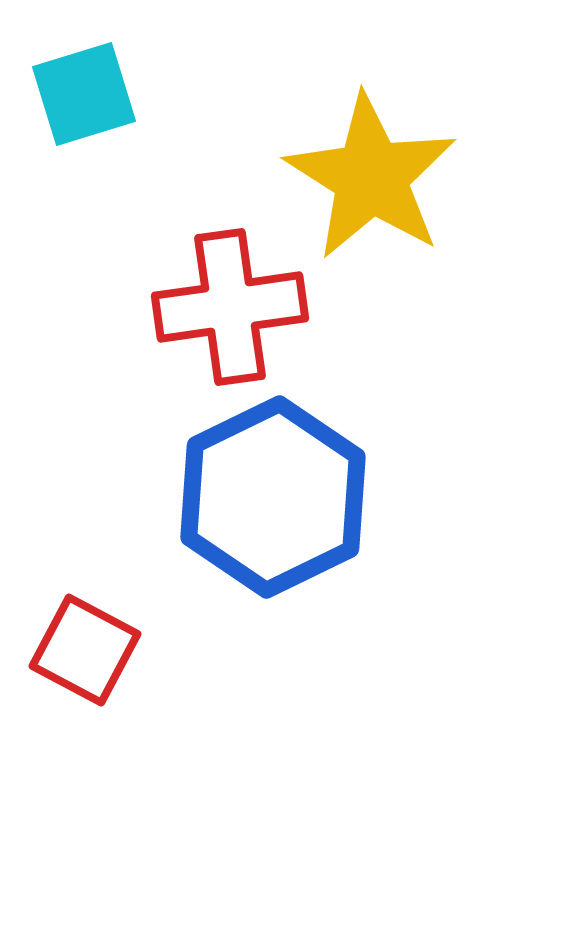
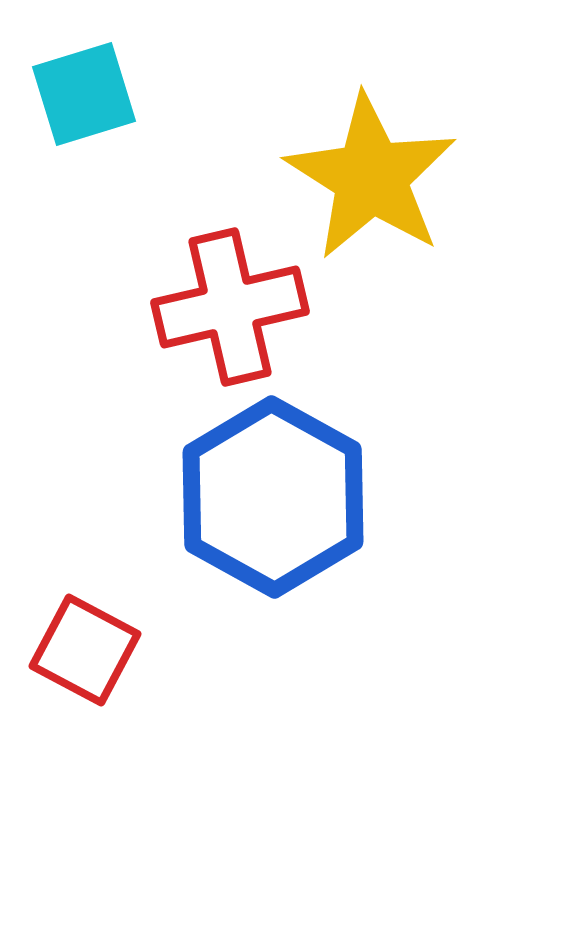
red cross: rotated 5 degrees counterclockwise
blue hexagon: rotated 5 degrees counterclockwise
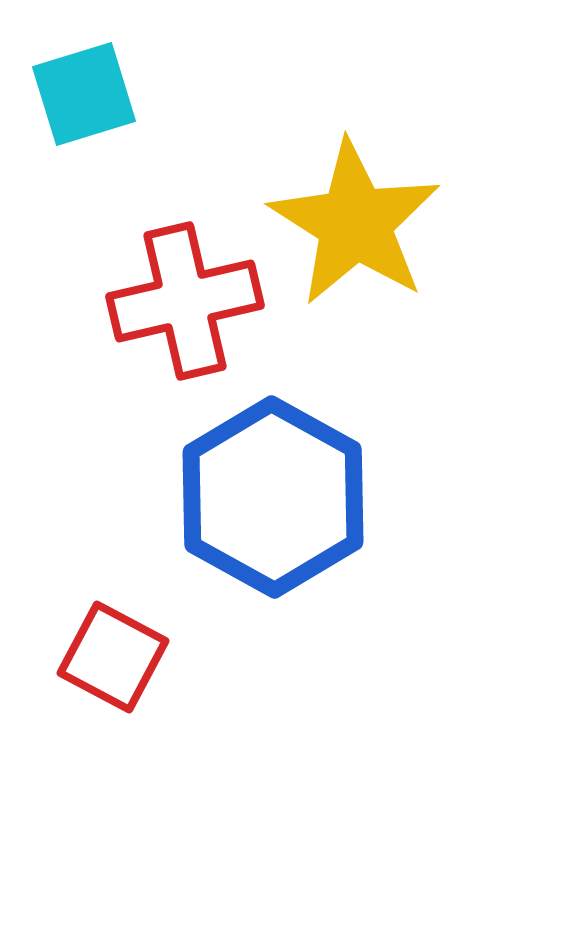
yellow star: moved 16 px left, 46 px down
red cross: moved 45 px left, 6 px up
red square: moved 28 px right, 7 px down
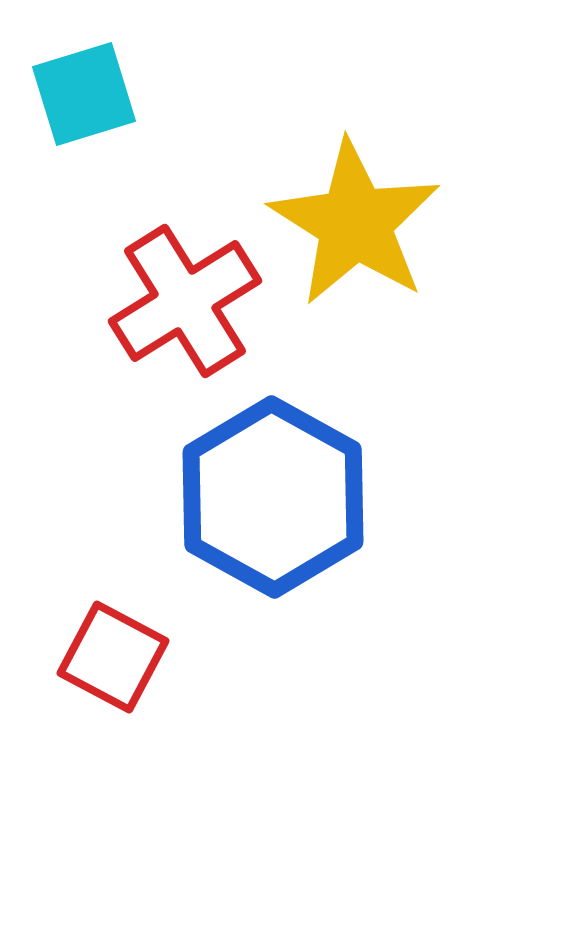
red cross: rotated 19 degrees counterclockwise
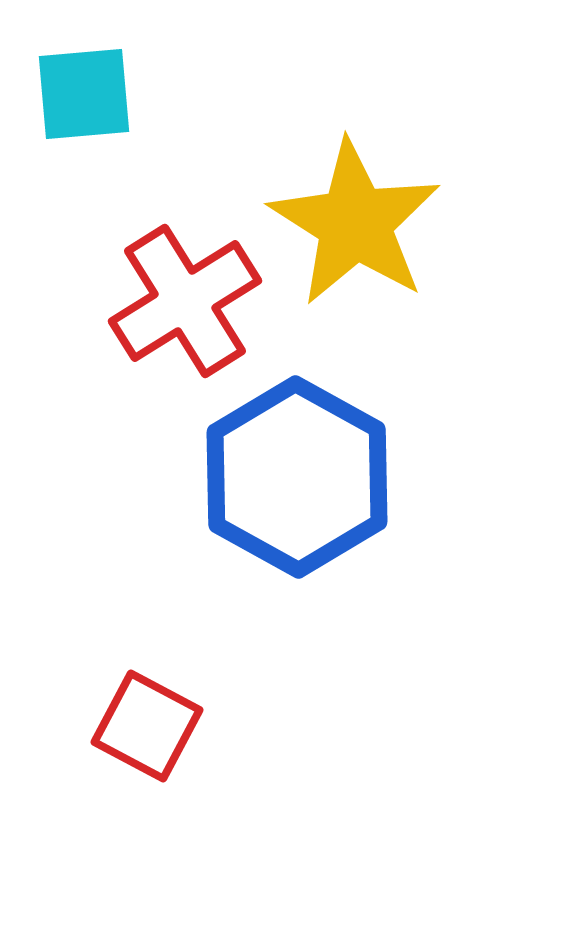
cyan square: rotated 12 degrees clockwise
blue hexagon: moved 24 px right, 20 px up
red square: moved 34 px right, 69 px down
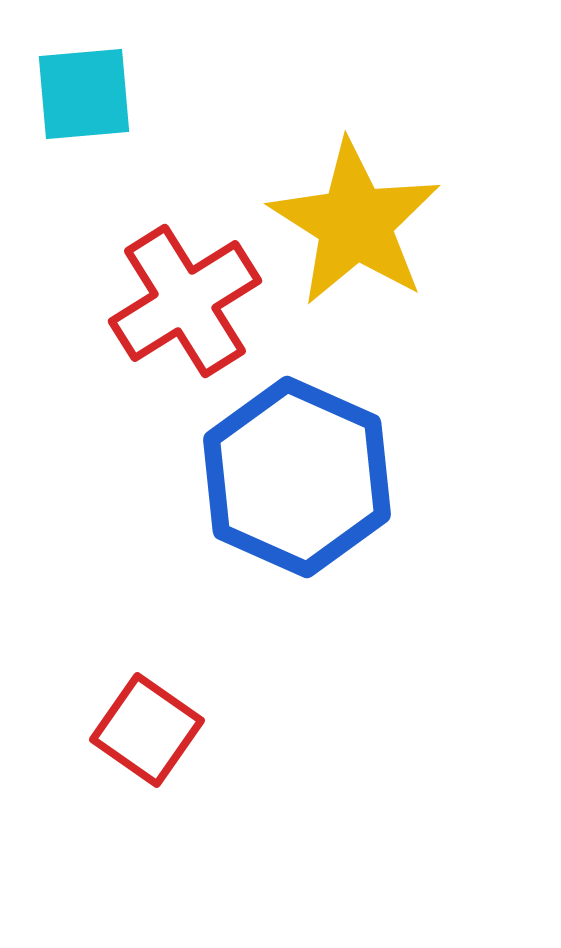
blue hexagon: rotated 5 degrees counterclockwise
red square: moved 4 px down; rotated 7 degrees clockwise
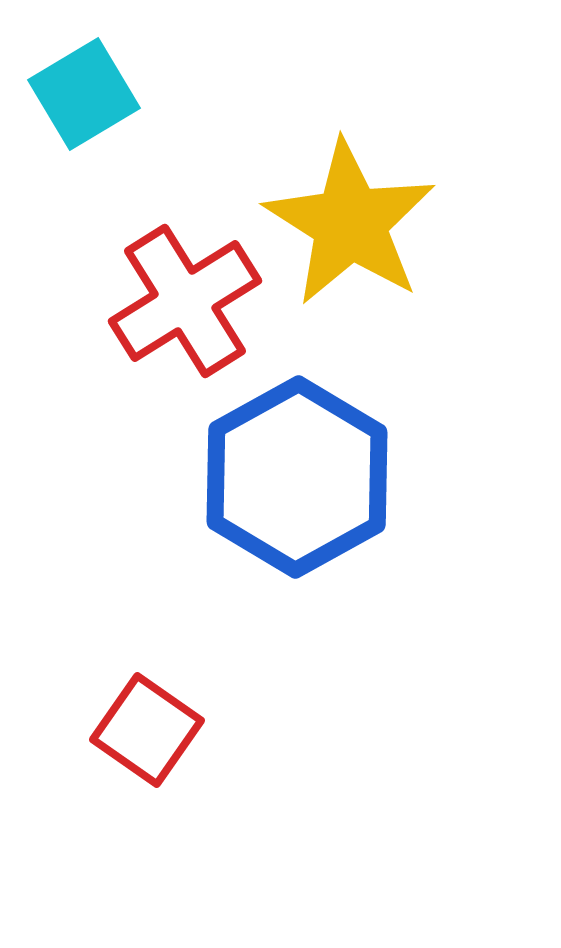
cyan square: rotated 26 degrees counterclockwise
yellow star: moved 5 px left
blue hexagon: rotated 7 degrees clockwise
